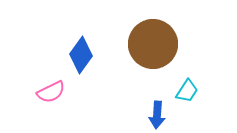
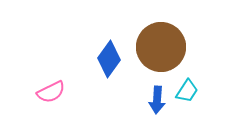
brown circle: moved 8 px right, 3 px down
blue diamond: moved 28 px right, 4 px down
blue arrow: moved 15 px up
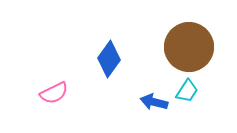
brown circle: moved 28 px right
pink semicircle: moved 3 px right, 1 px down
blue arrow: moved 3 px left, 2 px down; rotated 100 degrees clockwise
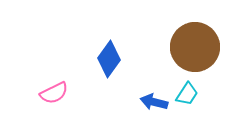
brown circle: moved 6 px right
cyan trapezoid: moved 3 px down
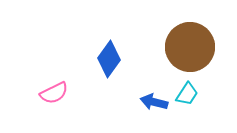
brown circle: moved 5 px left
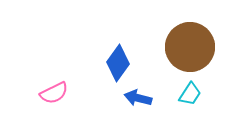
blue diamond: moved 9 px right, 4 px down
cyan trapezoid: moved 3 px right
blue arrow: moved 16 px left, 4 px up
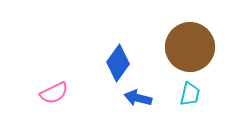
cyan trapezoid: rotated 20 degrees counterclockwise
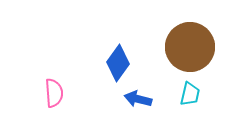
pink semicircle: rotated 68 degrees counterclockwise
blue arrow: moved 1 px down
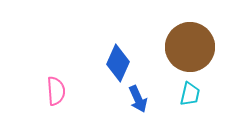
blue diamond: rotated 12 degrees counterclockwise
pink semicircle: moved 2 px right, 2 px up
blue arrow: rotated 128 degrees counterclockwise
